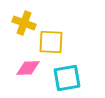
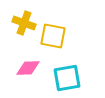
yellow square: moved 2 px right, 6 px up; rotated 8 degrees clockwise
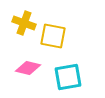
pink diamond: rotated 15 degrees clockwise
cyan square: moved 1 px right, 1 px up
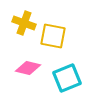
cyan square: moved 1 px left, 1 px down; rotated 12 degrees counterclockwise
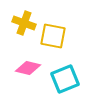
cyan square: moved 2 px left, 1 px down
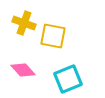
pink diamond: moved 5 px left, 2 px down; rotated 35 degrees clockwise
cyan square: moved 3 px right
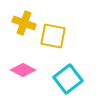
pink diamond: rotated 20 degrees counterclockwise
cyan square: rotated 16 degrees counterclockwise
